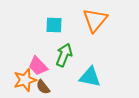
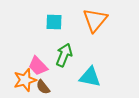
cyan square: moved 3 px up
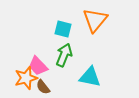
cyan square: moved 9 px right, 7 px down; rotated 12 degrees clockwise
orange star: moved 1 px right, 2 px up
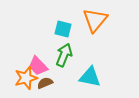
brown semicircle: moved 2 px right, 4 px up; rotated 105 degrees clockwise
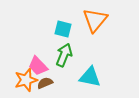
orange star: moved 2 px down
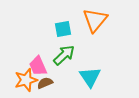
cyan square: rotated 24 degrees counterclockwise
green arrow: rotated 25 degrees clockwise
pink trapezoid: rotated 20 degrees clockwise
cyan triangle: rotated 45 degrees clockwise
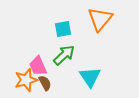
orange triangle: moved 5 px right, 1 px up
brown semicircle: rotated 84 degrees clockwise
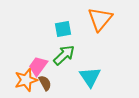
pink trapezoid: rotated 60 degrees clockwise
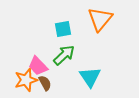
pink trapezoid: rotated 80 degrees counterclockwise
